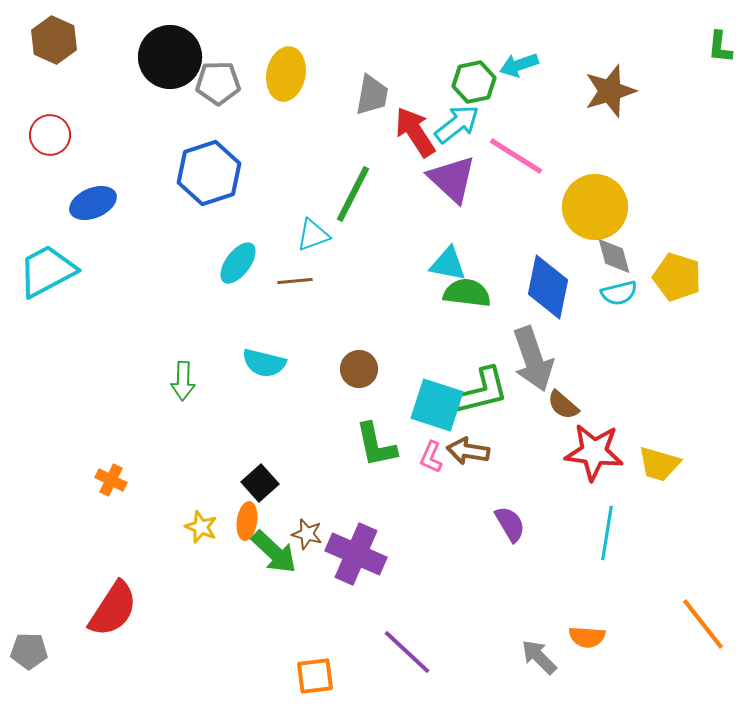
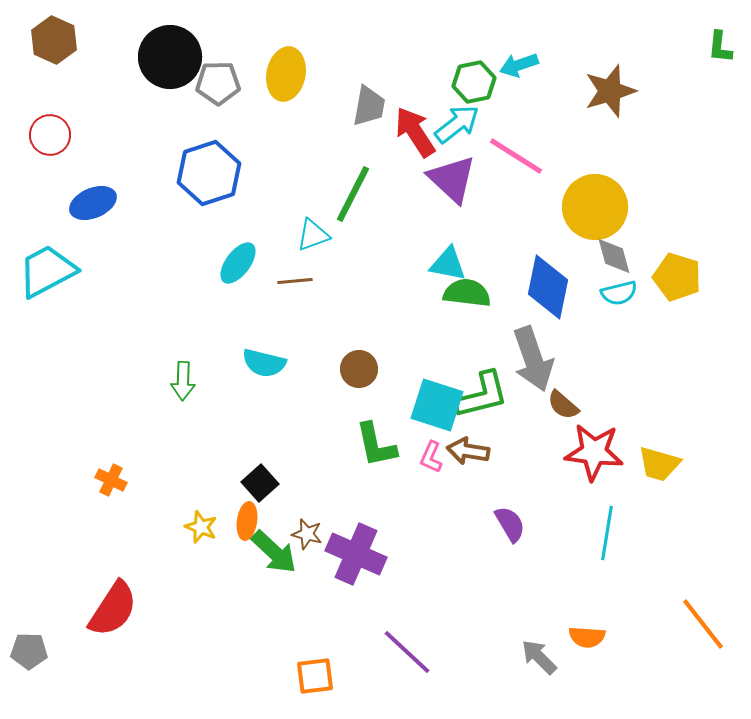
gray trapezoid at (372, 95): moved 3 px left, 11 px down
green L-shape at (482, 391): moved 4 px down
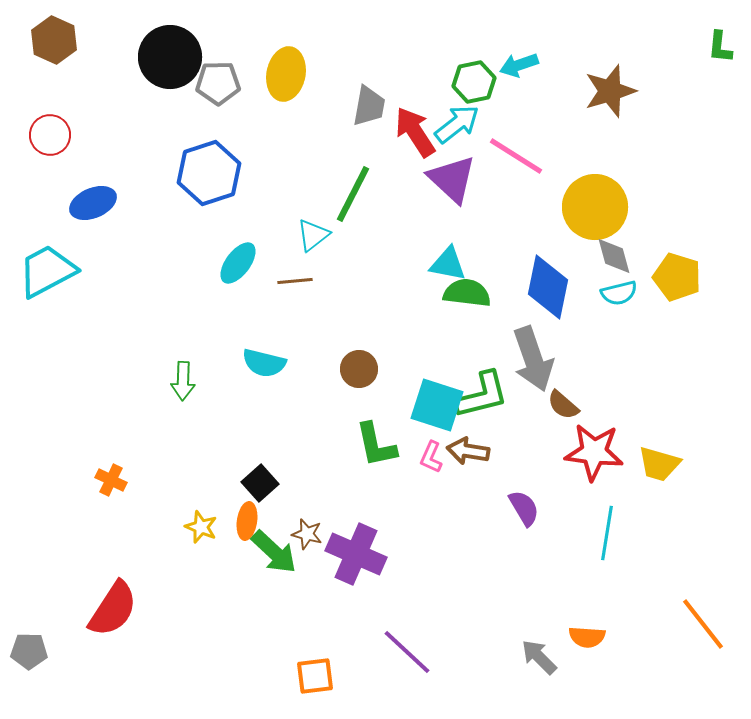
cyan triangle at (313, 235): rotated 18 degrees counterclockwise
purple semicircle at (510, 524): moved 14 px right, 16 px up
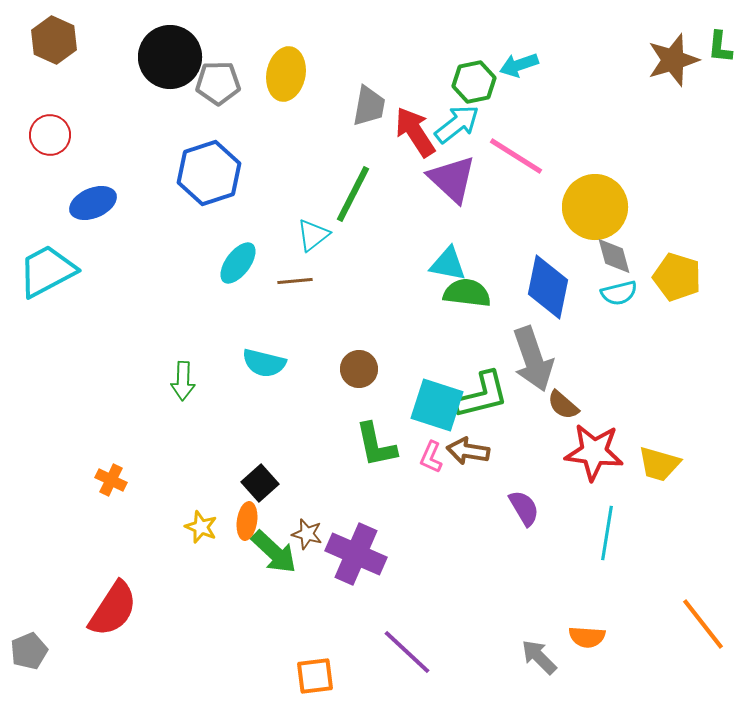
brown star at (610, 91): moved 63 px right, 31 px up
gray pentagon at (29, 651): rotated 24 degrees counterclockwise
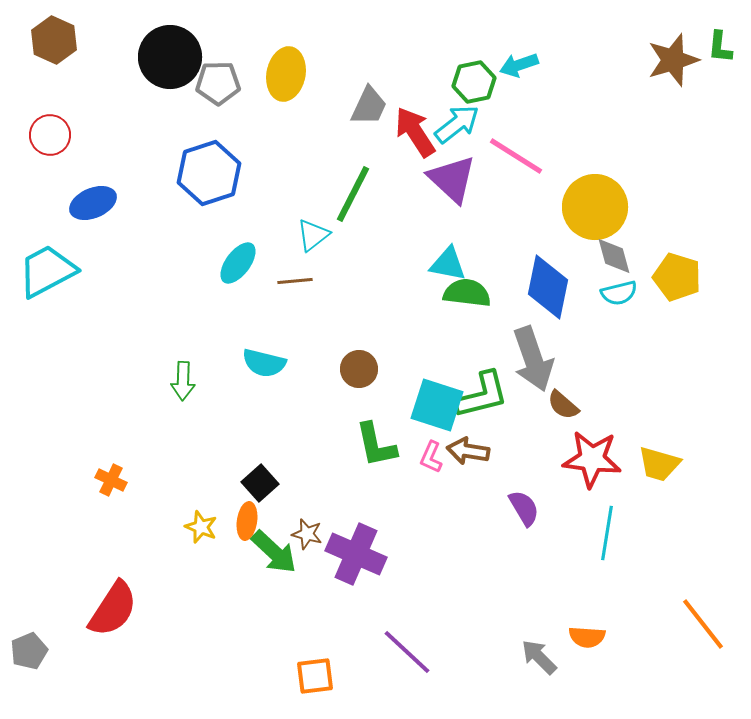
gray trapezoid at (369, 106): rotated 15 degrees clockwise
red star at (594, 452): moved 2 px left, 7 px down
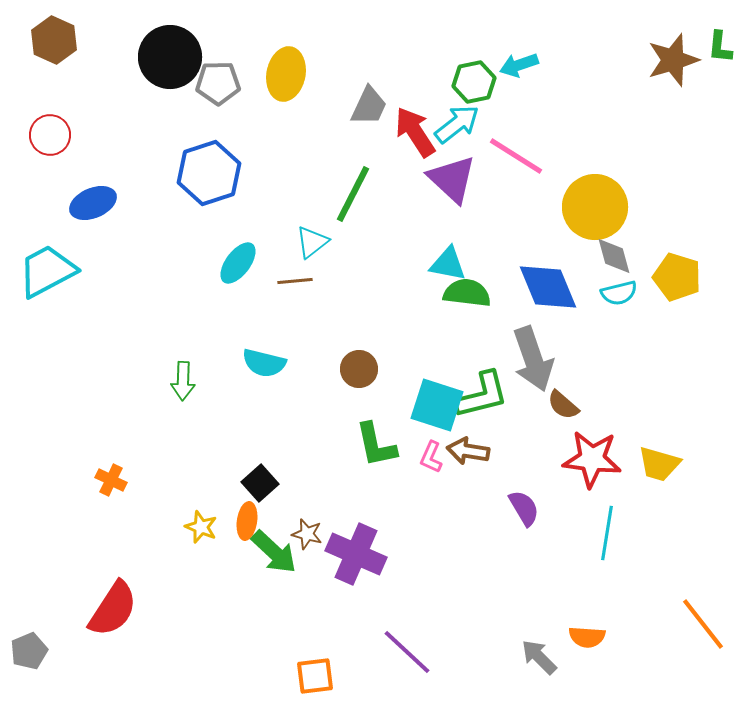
cyan triangle at (313, 235): moved 1 px left, 7 px down
blue diamond at (548, 287): rotated 34 degrees counterclockwise
